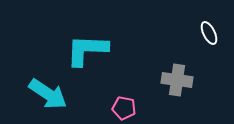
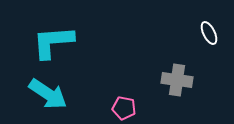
cyan L-shape: moved 34 px left, 8 px up; rotated 6 degrees counterclockwise
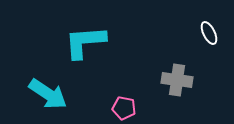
cyan L-shape: moved 32 px right
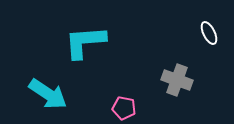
gray cross: rotated 12 degrees clockwise
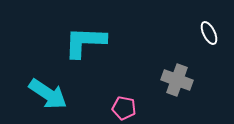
cyan L-shape: rotated 6 degrees clockwise
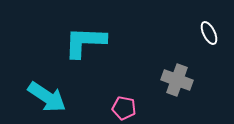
cyan arrow: moved 1 px left, 3 px down
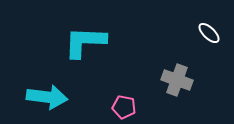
white ellipse: rotated 20 degrees counterclockwise
cyan arrow: rotated 27 degrees counterclockwise
pink pentagon: moved 1 px up
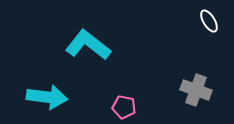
white ellipse: moved 12 px up; rotated 15 degrees clockwise
cyan L-shape: moved 3 px right, 3 px down; rotated 36 degrees clockwise
gray cross: moved 19 px right, 10 px down
